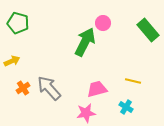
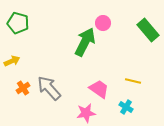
pink trapezoid: moved 2 px right; rotated 50 degrees clockwise
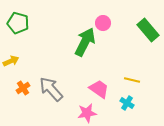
yellow arrow: moved 1 px left
yellow line: moved 1 px left, 1 px up
gray arrow: moved 2 px right, 1 px down
cyan cross: moved 1 px right, 4 px up
pink star: moved 1 px right
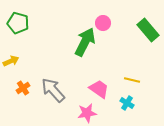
gray arrow: moved 2 px right, 1 px down
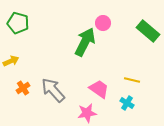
green rectangle: moved 1 px down; rotated 10 degrees counterclockwise
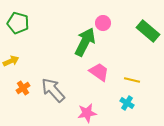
pink trapezoid: moved 17 px up
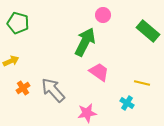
pink circle: moved 8 px up
yellow line: moved 10 px right, 3 px down
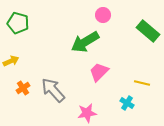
green arrow: rotated 148 degrees counterclockwise
pink trapezoid: rotated 80 degrees counterclockwise
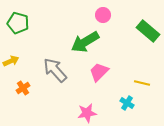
gray arrow: moved 2 px right, 20 px up
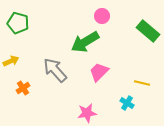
pink circle: moved 1 px left, 1 px down
